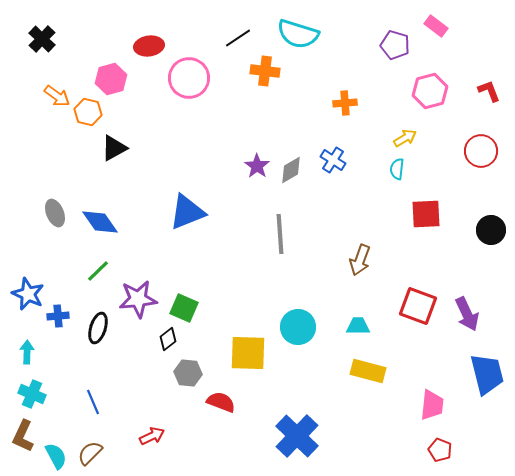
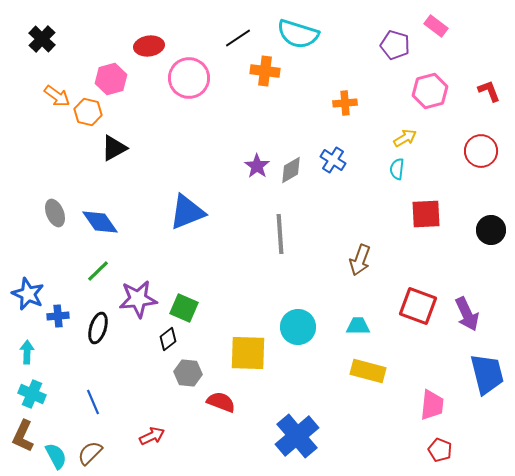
blue cross at (297, 436): rotated 6 degrees clockwise
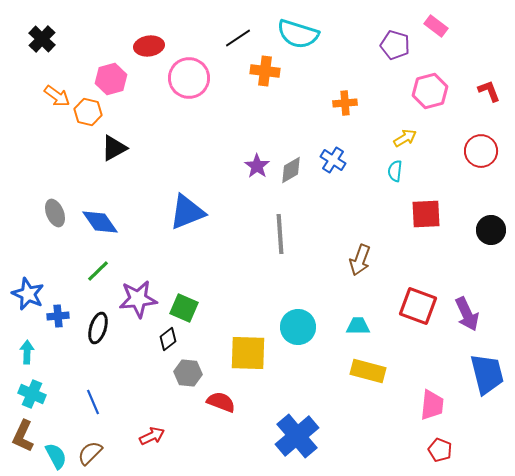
cyan semicircle at (397, 169): moved 2 px left, 2 px down
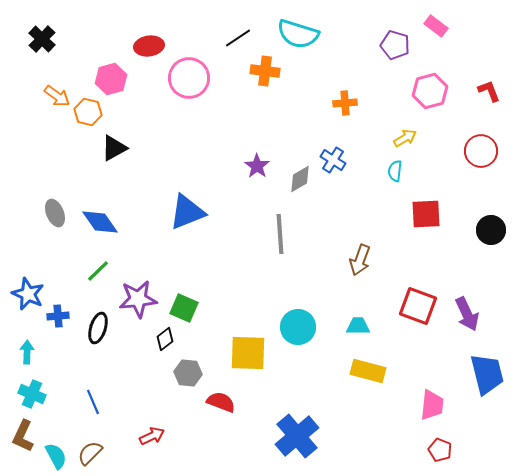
gray diamond at (291, 170): moved 9 px right, 9 px down
black diamond at (168, 339): moved 3 px left
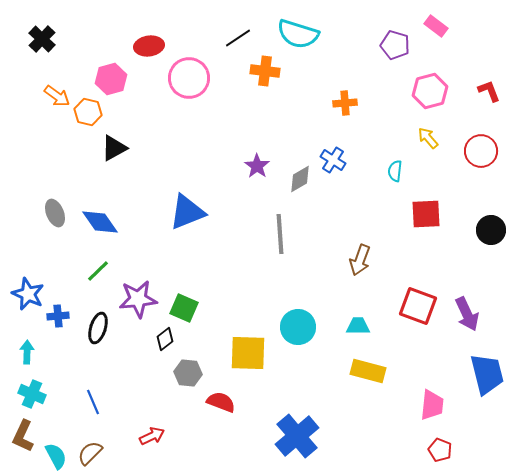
yellow arrow at (405, 138): moved 23 px right; rotated 100 degrees counterclockwise
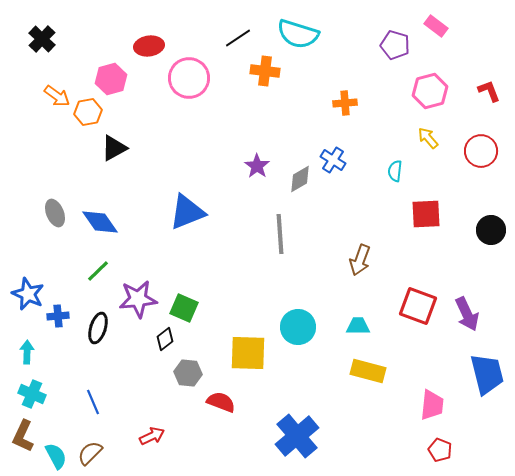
orange hexagon at (88, 112): rotated 24 degrees counterclockwise
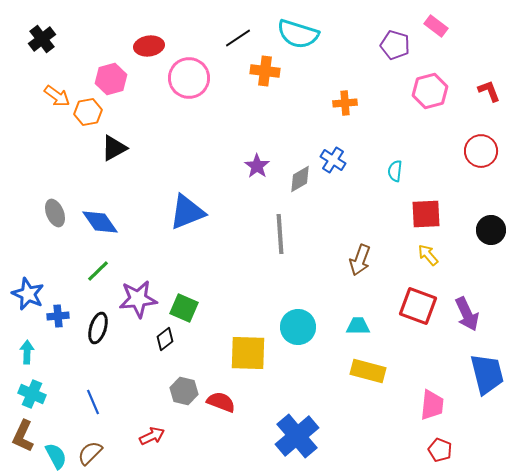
black cross at (42, 39): rotated 8 degrees clockwise
yellow arrow at (428, 138): moved 117 px down
gray hexagon at (188, 373): moved 4 px left, 18 px down; rotated 8 degrees clockwise
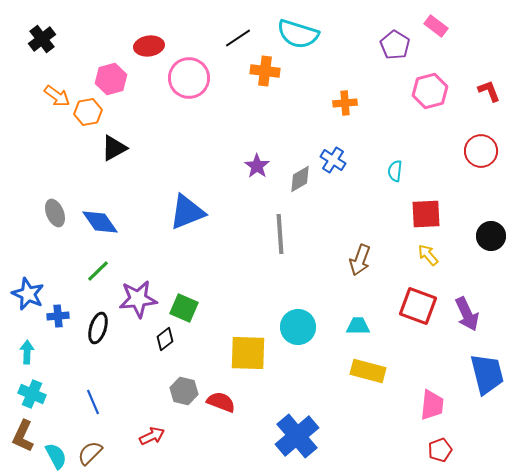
purple pentagon at (395, 45): rotated 16 degrees clockwise
black circle at (491, 230): moved 6 px down
red pentagon at (440, 450): rotated 30 degrees clockwise
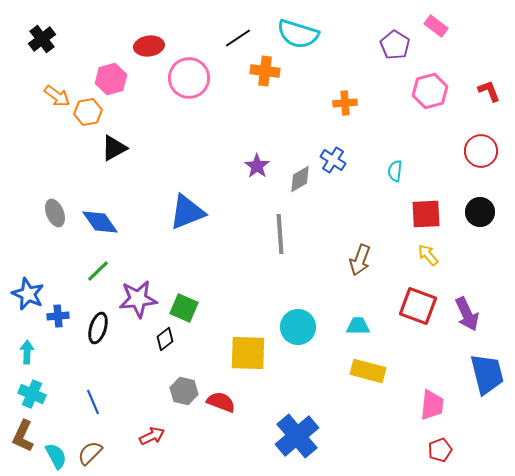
black circle at (491, 236): moved 11 px left, 24 px up
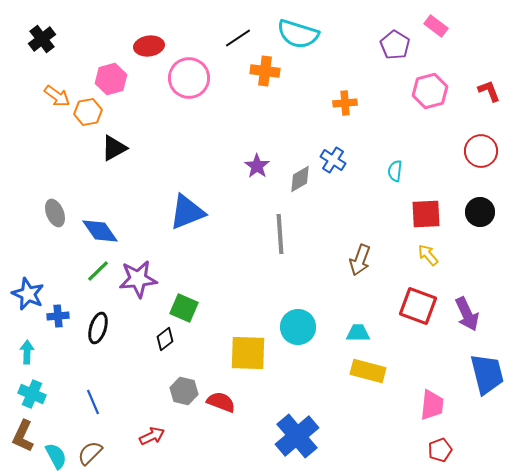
blue diamond at (100, 222): moved 9 px down
purple star at (138, 299): moved 20 px up
cyan trapezoid at (358, 326): moved 7 px down
